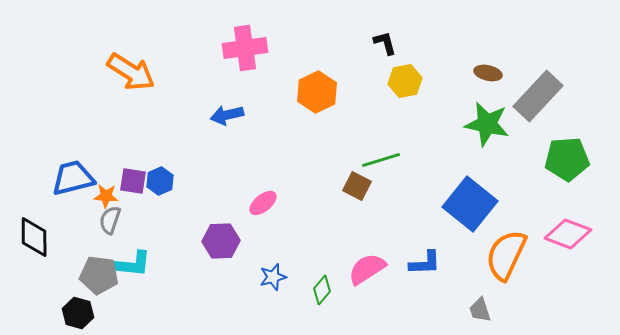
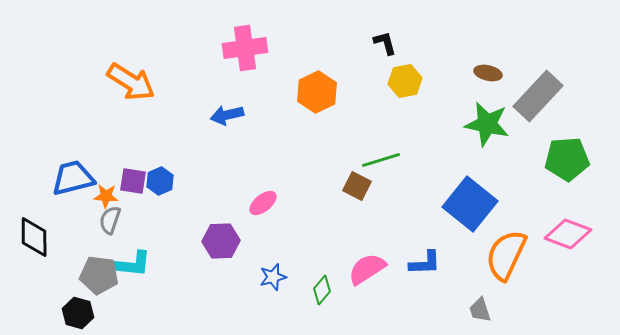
orange arrow: moved 10 px down
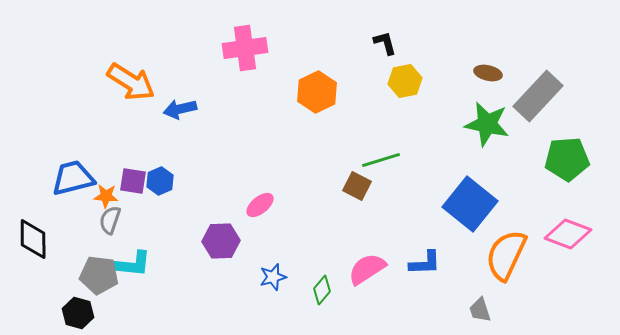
blue arrow: moved 47 px left, 6 px up
pink ellipse: moved 3 px left, 2 px down
black diamond: moved 1 px left, 2 px down
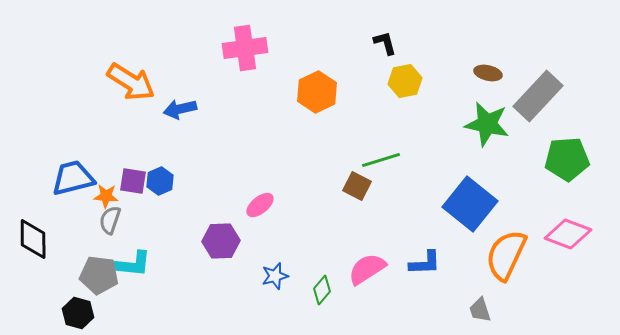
blue star: moved 2 px right, 1 px up
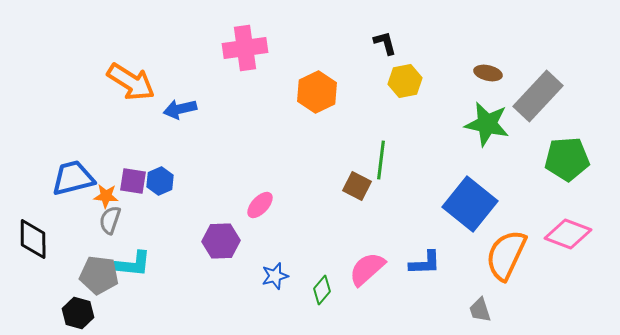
green line: rotated 66 degrees counterclockwise
pink ellipse: rotated 8 degrees counterclockwise
pink semicircle: rotated 9 degrees counterclockwise
